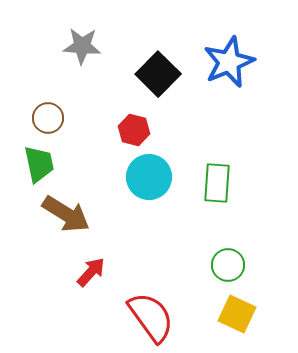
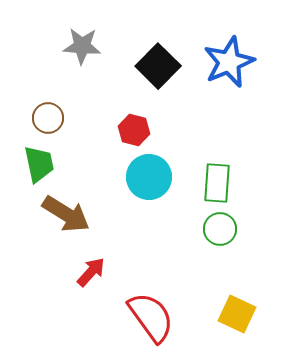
black square: moved 8 px up
green circle: moved 8 px left, 36 px up
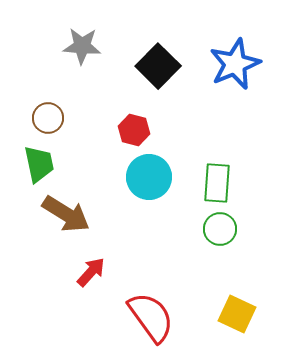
blue star: moved 6 px right, 2 px down
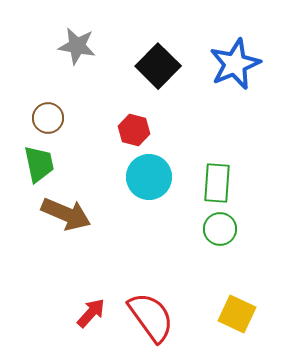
gray star: moved 5 px left; rotated 6 degrees clockwise
brown arrow: rotated 9 degrees counterclockwise
red arrow: moved 41 px down
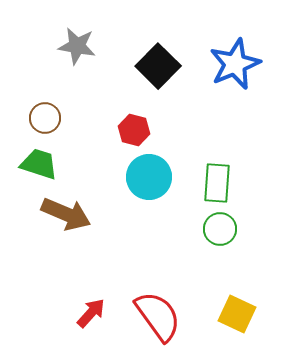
brown circle: moved 3 px left
green trapezoid: rotated 60 degrees counterclockwise
red semicircle: moved 7 px right, 1 px up
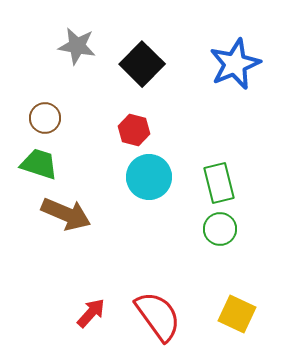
black square: moved 16 px left, 2 px up
green rectangle: moved 2 px right; rotated 18 degrees counterclockwise
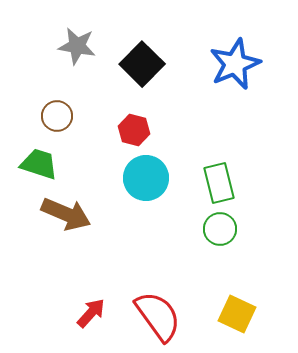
brown circle: moved 12 px right, 2 px up
cyan circle: moved 3 px left, 1 px down
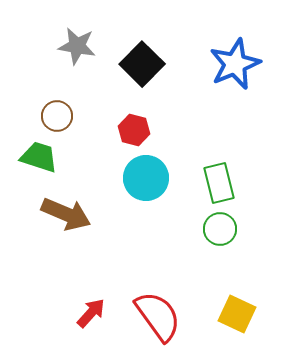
green trapezoid: moved 7 px up
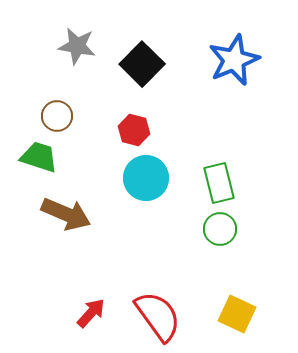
blue star: moved 1 px left, 4 px up
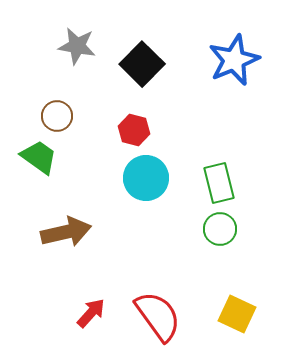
green trapezoid: rotated 18 degrees clockwise
brown arrow: moved 18 px down; rotated 36 degrees counterclockwise
